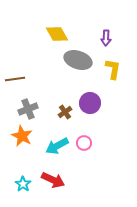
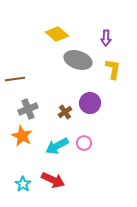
yellow diamond: rotated 20 degrees counterclockwise
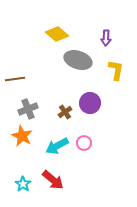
yellow L-shape: moved 3 px right, 1 px down
red arrow: rotated 15 degrees clockwise
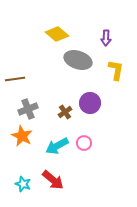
cyan star: rotated 14 degrees counterclockwise
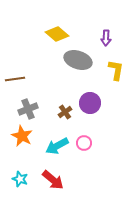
cyan star: moved 3 px left, 5 px up
